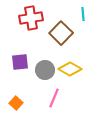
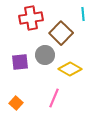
gray circle: moved 15 px up
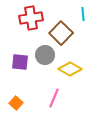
purple square: rotated 12 degrees clockwise
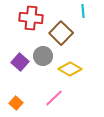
cyan line: moved 3 px up
red cross: rotated 15 degrees clockwise
gray circle: moved 2 px left, 1 px down
purple square: rotated 36 degrees clockwise
pink line: rotated 24 degrees clockwise
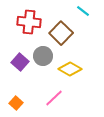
cyan line: rotated 48 degrees counterclockwise
red cross: moved 2 px left, 4 px down
